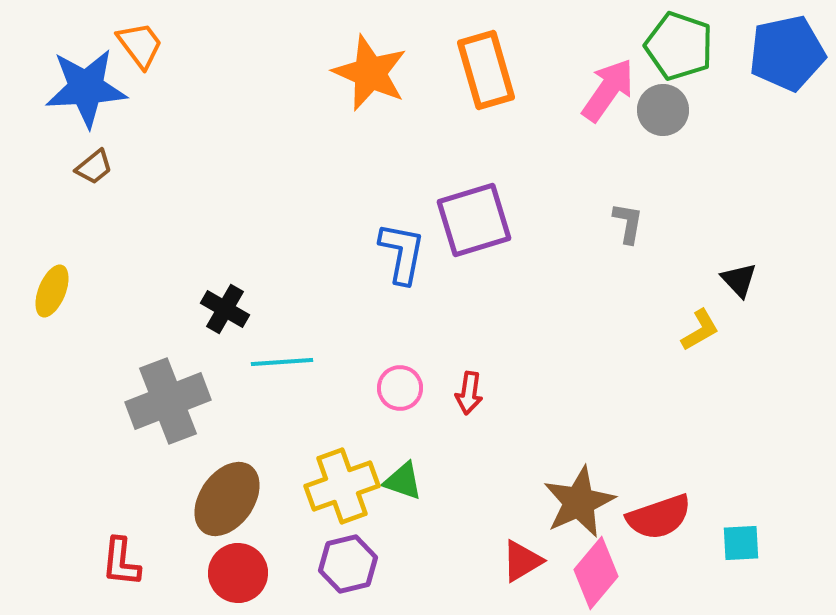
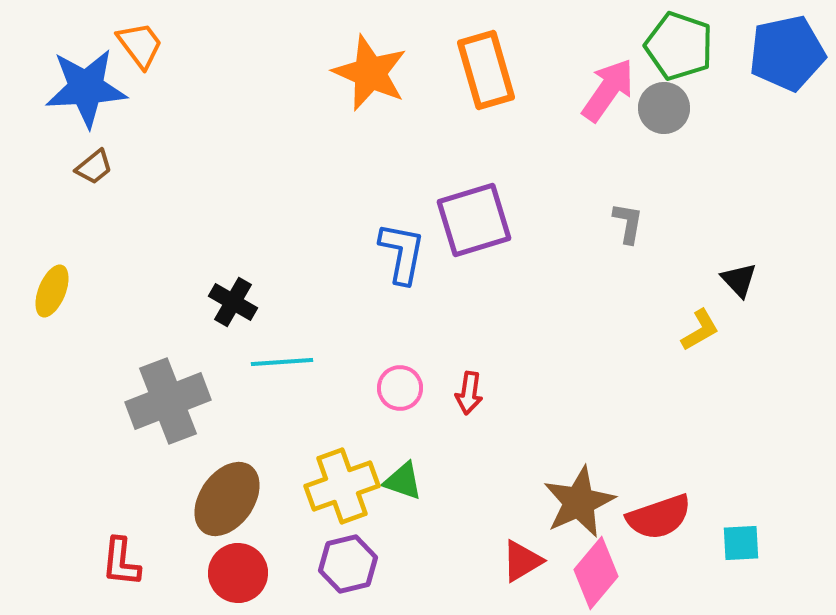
gray circle: moved 1 px right, 2 px up
black cross: moved 8 px right, 7 px up
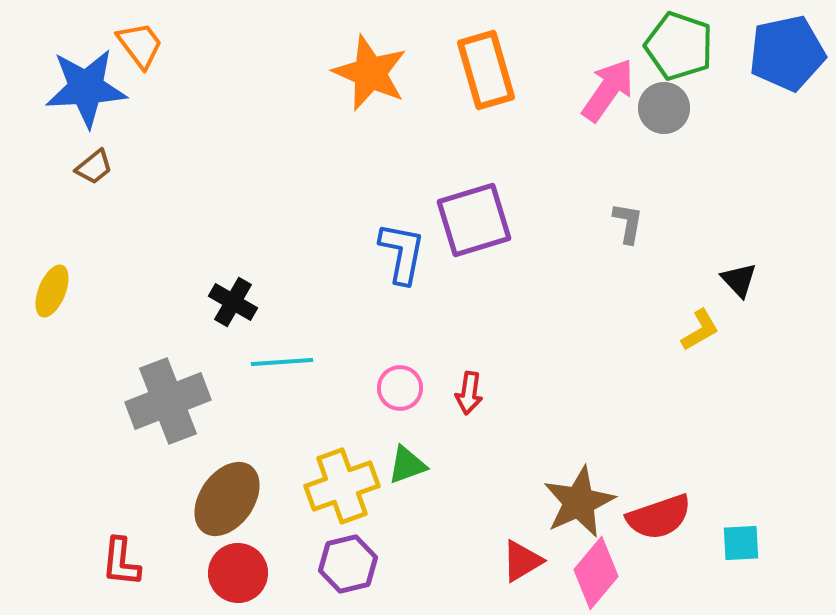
green triangle: moved 4 px right, 16 px up; rotated 39 degrees counterclockwise
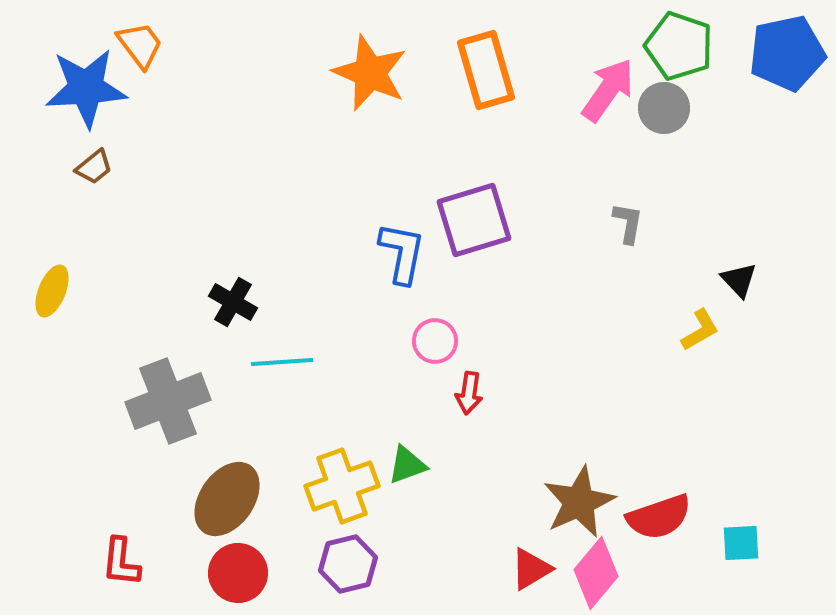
pink circle: moved 35 px right, 47 px up
red triangle: moved 9 px right, 8 px down
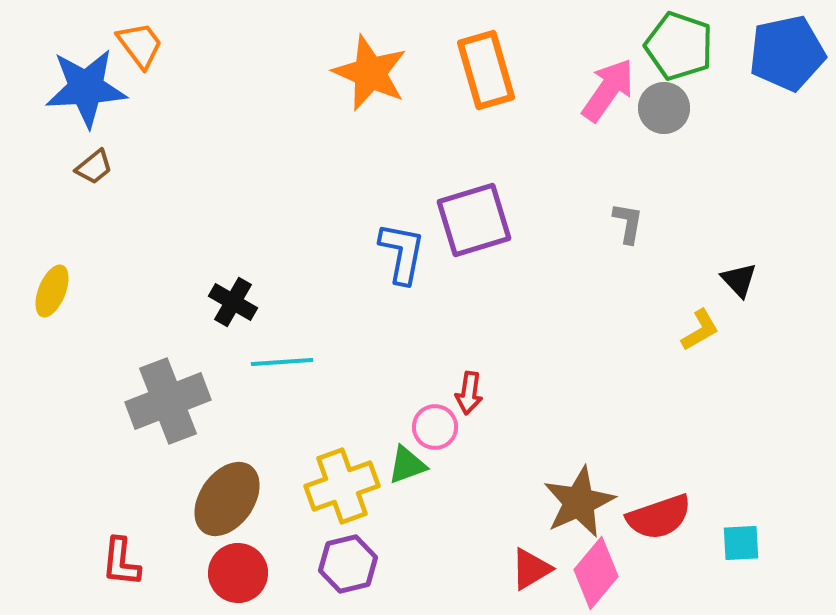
pink circle: moved 86 px down
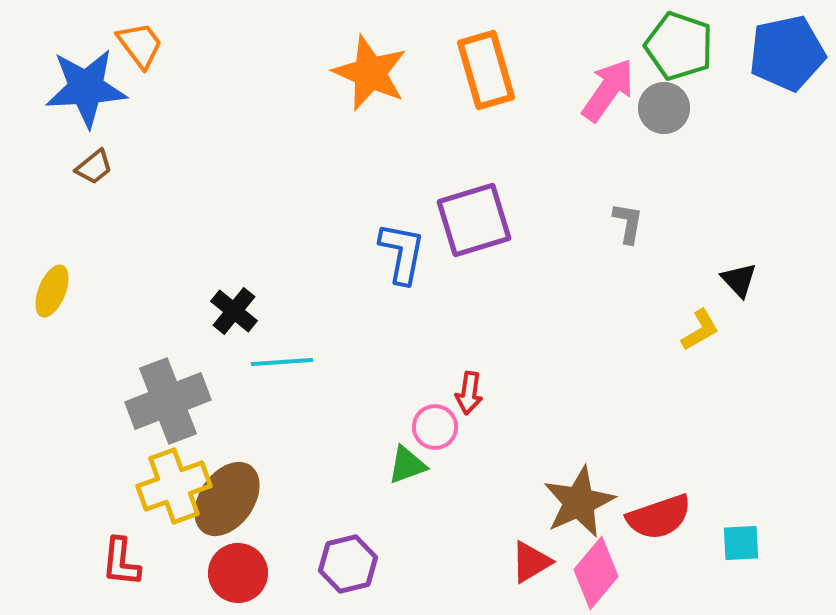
black cross: moved 1 px right, 9 px down; rotated 9 degrees clockwise
yellow cross: moved 168 px left
red triangle: moved 7 px up
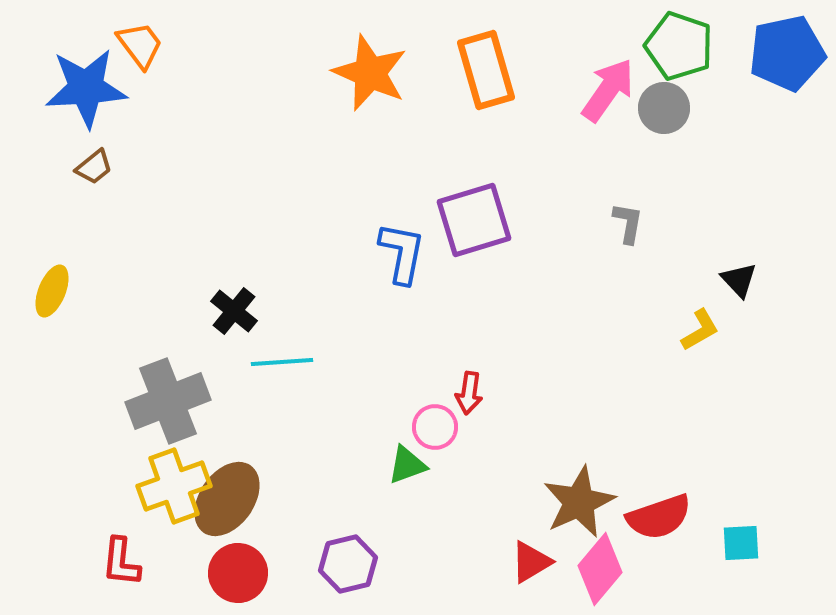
pink diamond: moved 4 px right, 4 px up
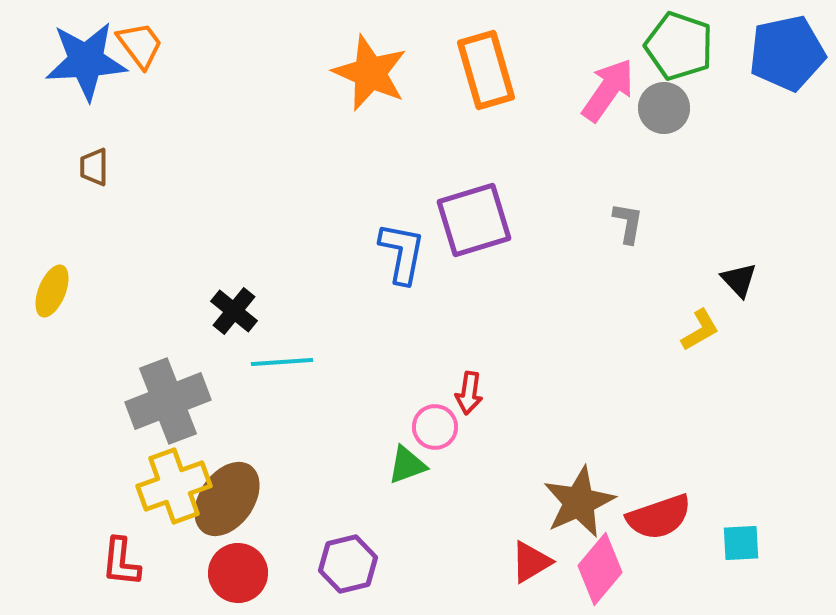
blue star: moved 27 px up
brown trapezoid: rotated 129 degrees clockwise
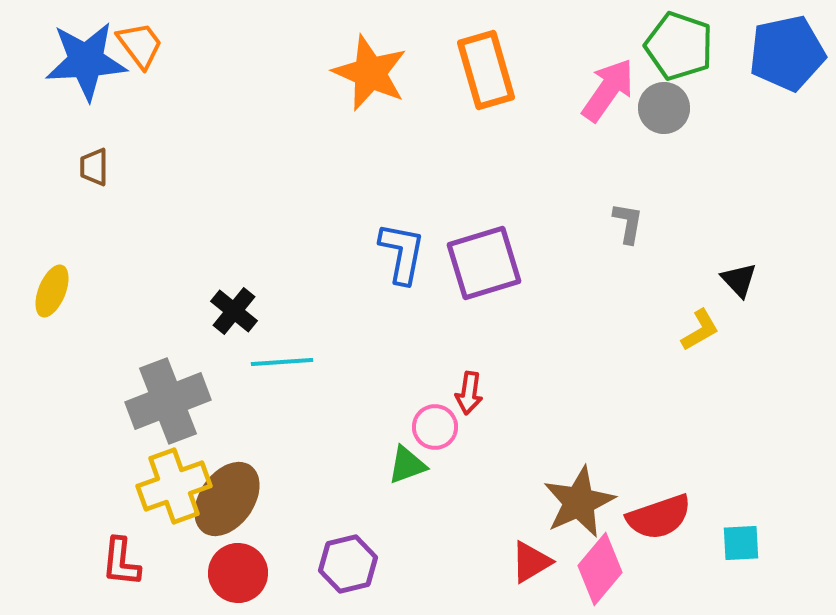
purple square: moved 10 px right, 43 px down
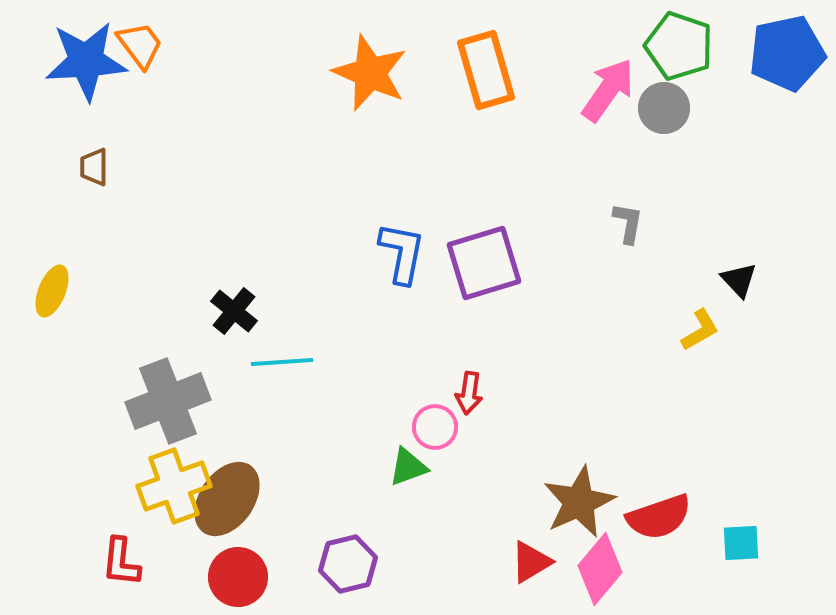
green triangle: moved 1 px right, 2 px down
red circle: moved 4 px down
